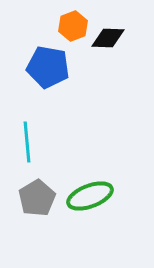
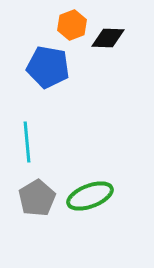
orange hexagon: moved 1 px left, 1 px up
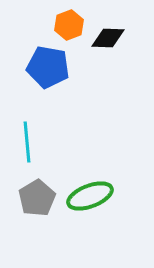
orange hexagon: moved 3 px left
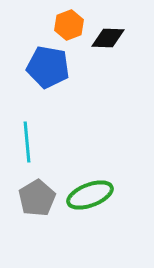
green ellipse: moved 1 px up
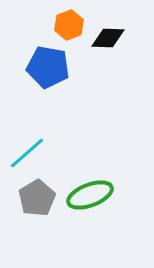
cyan line: moved 11 px down; rotated 54 degrees clockwise
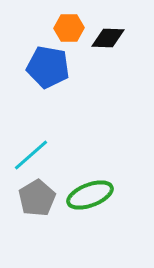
orange hexagon: moved 3 px down; rotated 20 degrees clockwise
cyan line: moved 4 px right, 2 px down
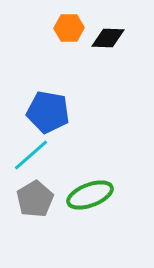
blue pentagon: moved 45 px down
gray pentagon: moved 2 px left, 1 px down
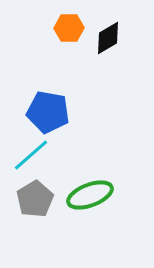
black diamond: rotated 32 degrees counterclockwise
